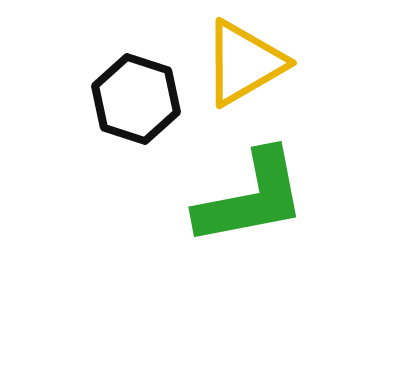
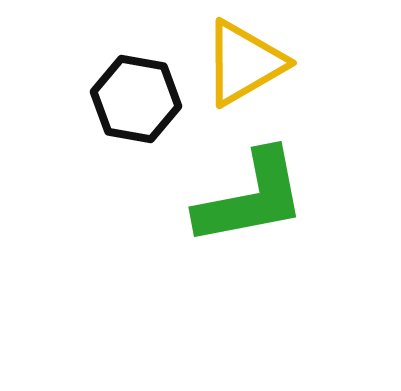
black hexagon: rotated 8 degrees counterclockwise
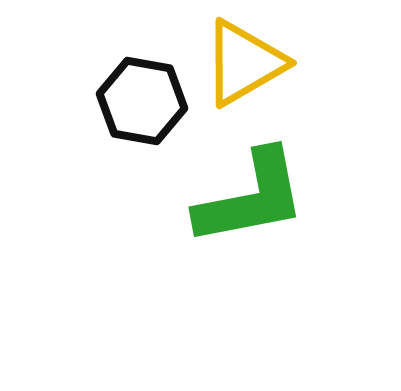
black hexagon: moved 6 px right, 2 px down
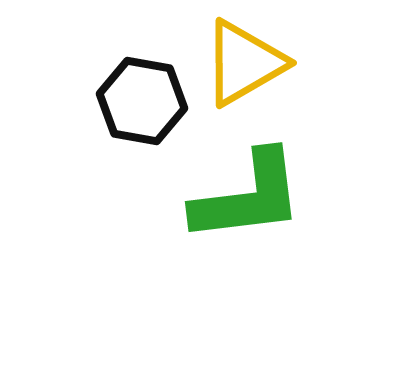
green L-shape: moved 3 px left, 1 px up; rotated 4 degrees clockwise
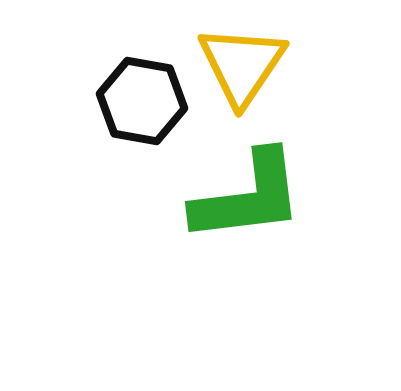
yellow triangle: moved 2 px left, 2 px down; rotated 26 degrees counterclockwise
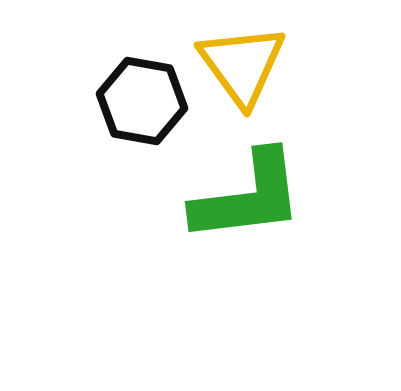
yellow triangle: rotated 10 degrees counterclockwise
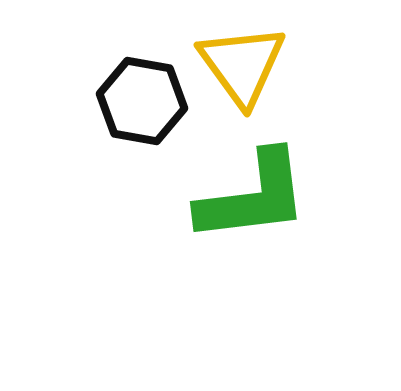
green L-shape: moved 5 px right
